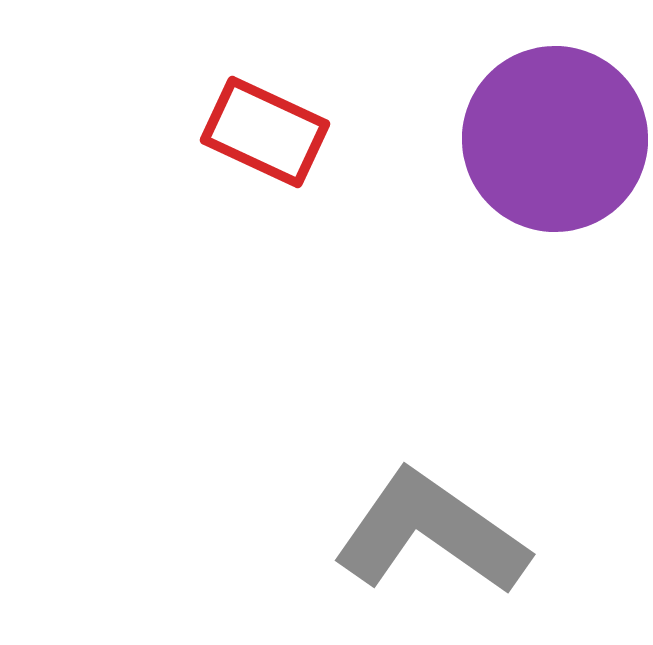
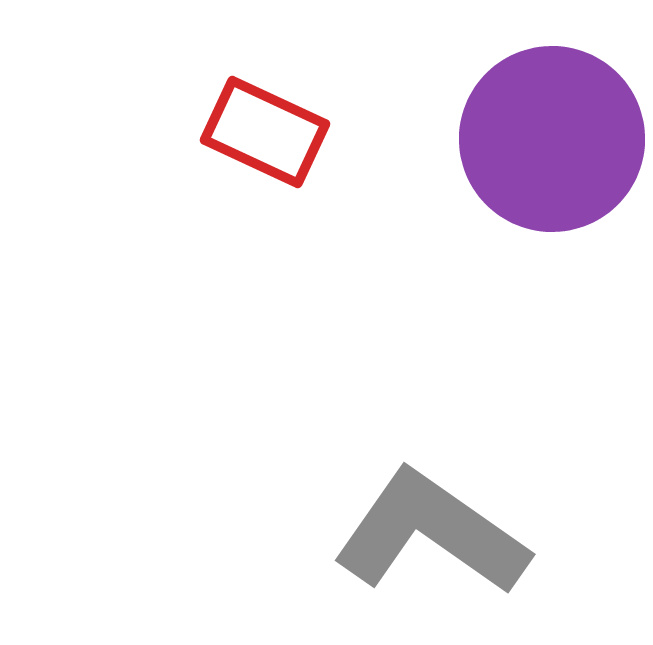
purple circle: moved 3 px left
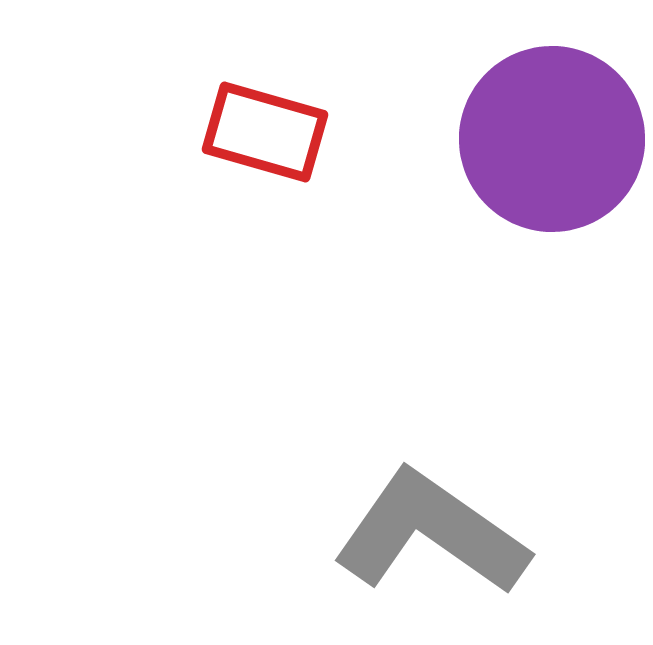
red rectangle: rotated 9 degrees counterclockwise
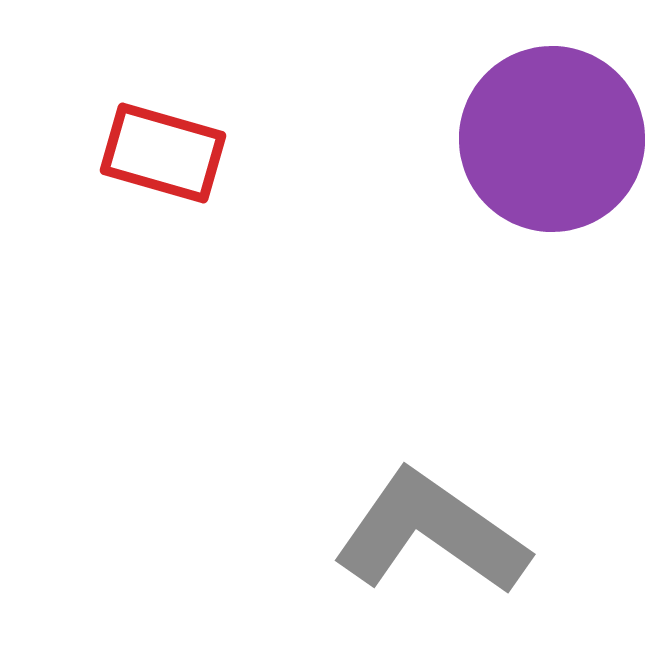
red rectangle: moved 102 px left, 21 px down
